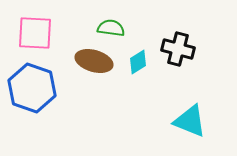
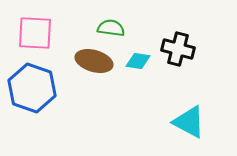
cyan diamond: moved 1 px up; rotated 40 degrees clockwise
cyan triangle: moved 1 px left, 1 px down; rotated 6 degrees clockwise
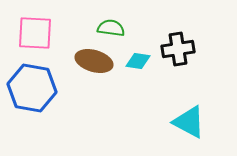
black cross: rotated 24 degrees counterclockwise
blue hexagon: rotated 9 degrees counterclockwise
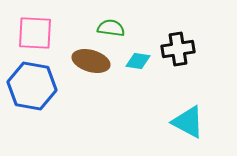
brown ellipse: moved 3 px left
blue hexagon: moved 2 px up
cyan triangle: moved 1 px left
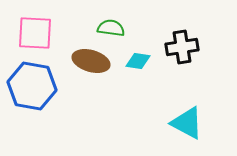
black cross: moved 4 px right, 2 px up
cyan triangle: moved 1 px left, 1 px down
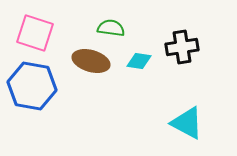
pink square: rotated 15 degrees clockwise
cyan diamond: moved 1 px right
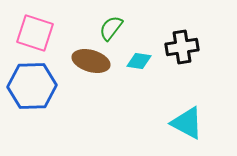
green semicircle: rotated 60 degrees counterclockwise
blue hexagon: rotated 12 degrees counterclockwise
